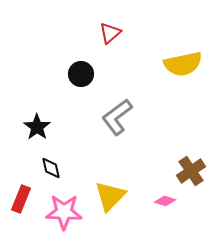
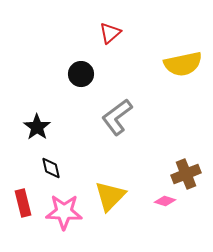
brown cross: moved 5 px left, 3 px down; rotated 12 degrees clockwise
red rectangle: moved 2 px right, 4 px down; rotated 36 degrees counterclockwise
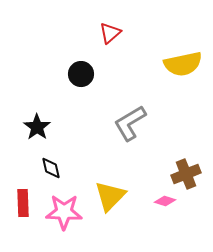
gray L-shape: moved 13 px right, 6 px down; rotated 6 degrees clockwise
red rectangle: rotated 12 degrees clockwise
